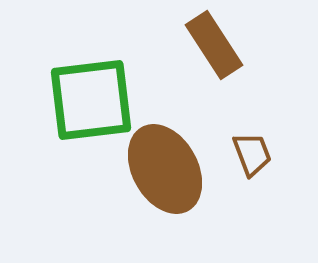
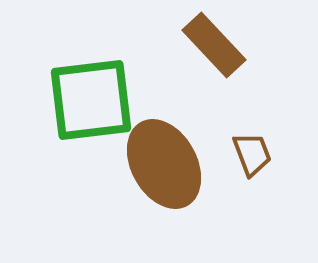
brown rectangle: rotated 10 degrees counterclockwise
brown ellipse: moved 1 px left, 5 px up
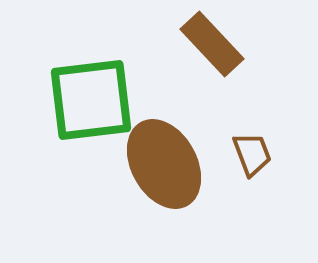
brown rectangle: moved 2 px left, 1 px up
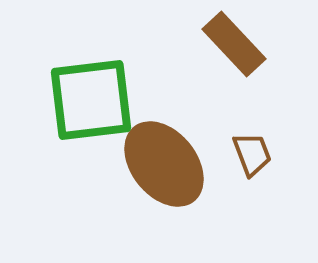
brown rectangle: moved 22 px right
brown ellipse: rotated 10 degrees counterclockwise
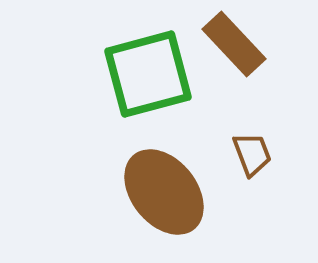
green square: moved 57 px right, 26 px up; rotated 8 degrees counterclockwise
brown ellipse: moved 28 px down
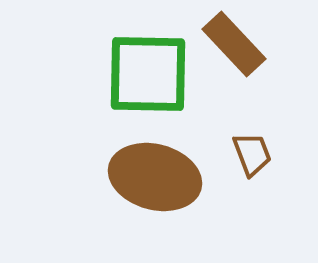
green square: rotated 16 degrees clockwise
brown ellipse: moved 9 px left, 15 px up; rotated 36 degrees counterclockwise
